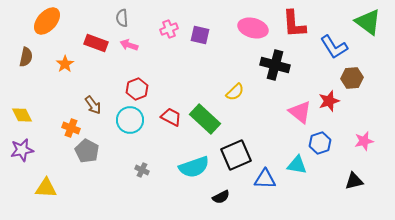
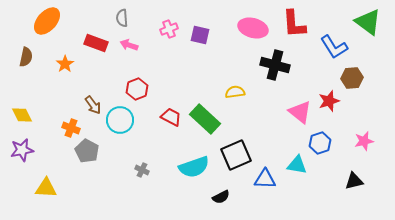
yellow semicircle: rotated 144 degrees counterclockwise
cyan circle: moved 10 px left
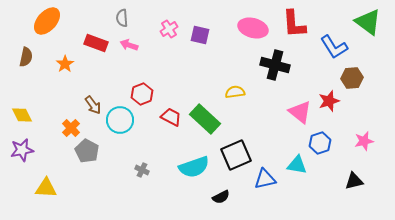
pink cross: rotated 12 degrees counterclockwise
red hexagon: moved 5 px right, 5 px down
orange cross: rotated 24 degrees clockwise
blue triangle: rotated 15 degrees counterclockwise
